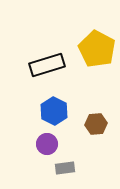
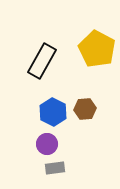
black rectangle: moved 5 px left, 4 px up; rotated 44 degrees counterclockwise
blue hexagon: moved 1 px left, 1 px down
brown hexagon: moved 11 px left, 15 px up
gray rectangle: moved 10 px left
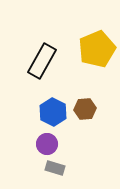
yellow pentagon: rotated 21 degrees clockwise
gray rectangle: rotated 24 degrees clockwise
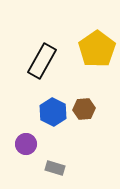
yellow pentagon: rotated 12 degrees counterclockwise
brown hexagon: moved 1 px left
purple circle: moved 21 px left
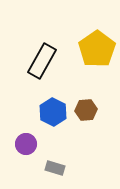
brown hexagon: moved 2 px right, 1 px down
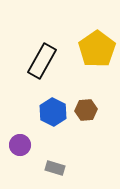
purple circle: moved 6 px left, 1 px down
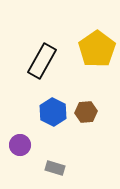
brown hexagon: moved 2 px down
